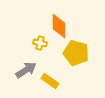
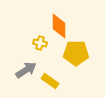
yellow pentagon: rotated 15 degrees counterclockwise
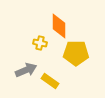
gray arrow: rotated 10 degrees clockwise
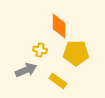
yellow cross: moved 7 px down
yellow rectangle: moved 8 px right
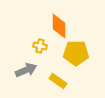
yellow cross: moved 4 px up
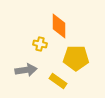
yellow cross: moved 2 px up
yellow pentagon: moved 5 px down
gray arrow: rotated 15 degrees clockwise
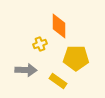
yellow cross: rotated 32 degrees counterclockwise
gray arrow: rotated 10 degrees clockwise
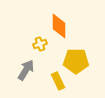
yellow pentagon: moved 3 px down
gray arrow: rotated 60 degrees counterclockwise
yellow rectangle: rotated 30 degrees clockwise
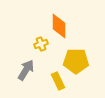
yellow cross: moved 1 px right
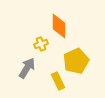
yellow pentagon: rotated 25 degrees counterclockwise
gray arrow: moved 1 px right, 2 px up
